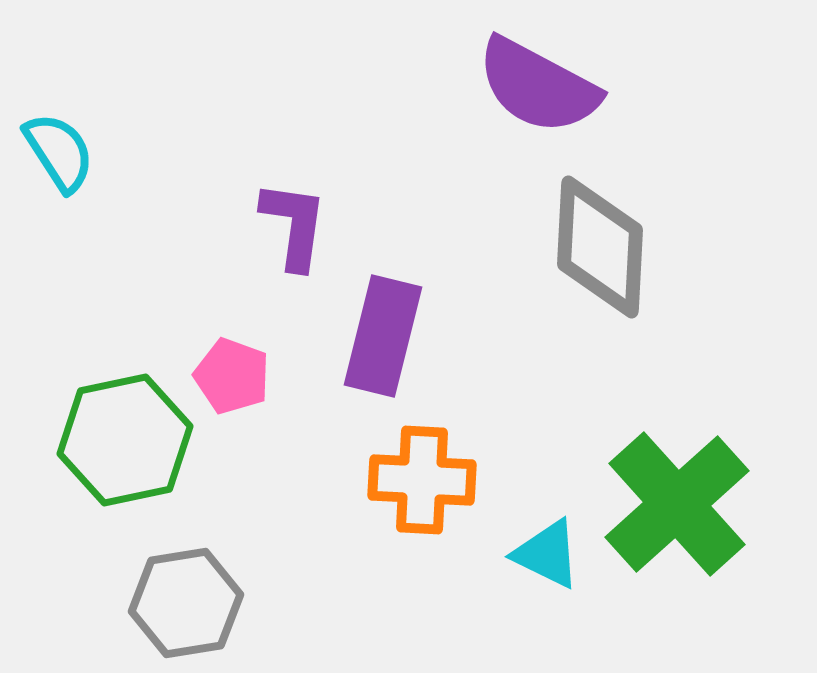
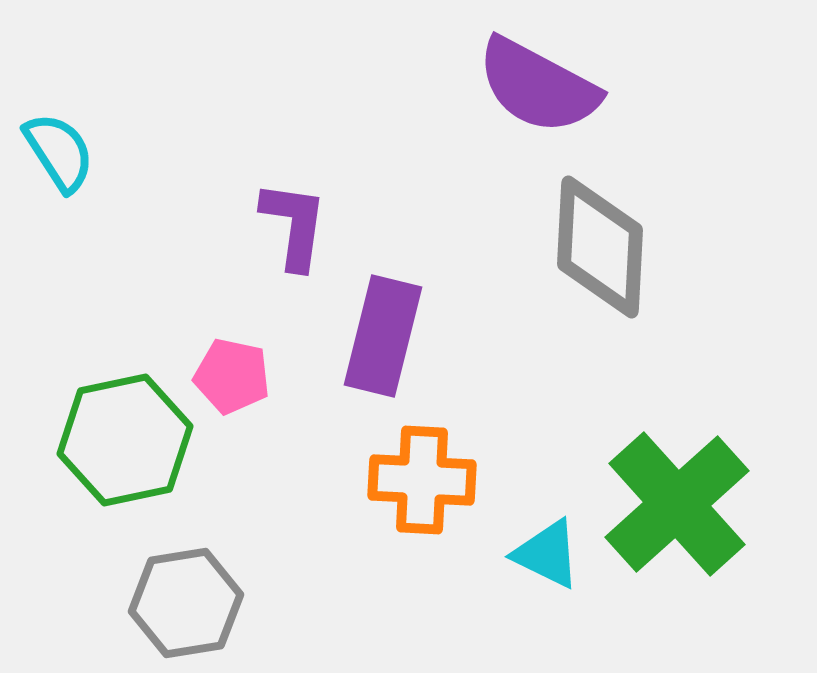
pink pentagon: rotated 8 degrees counterclockwise
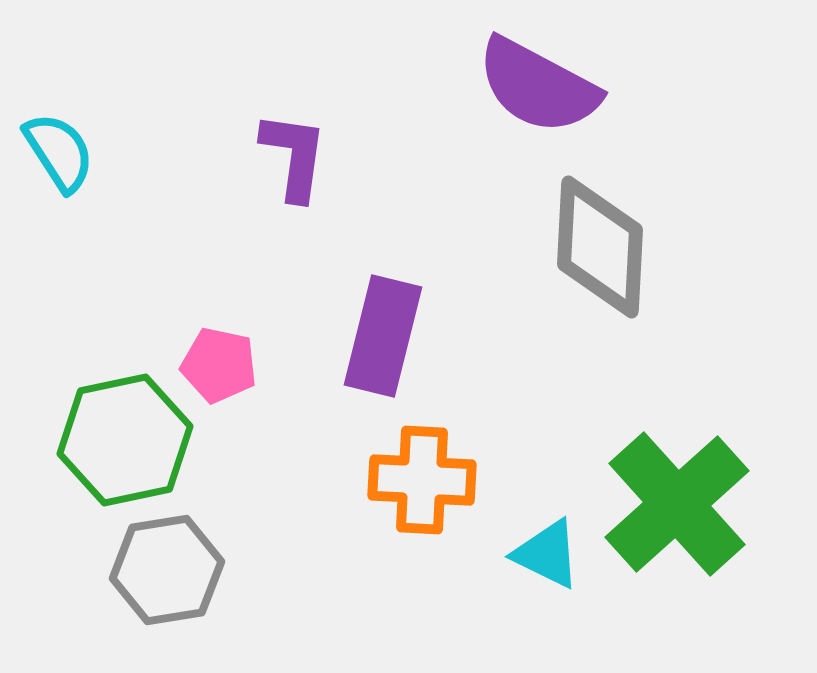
purple L-shape: moved 69 px up
pink pentagon: moved 13 px left, 11 px up
gray hexagon: moved 19 px left, 33 px up
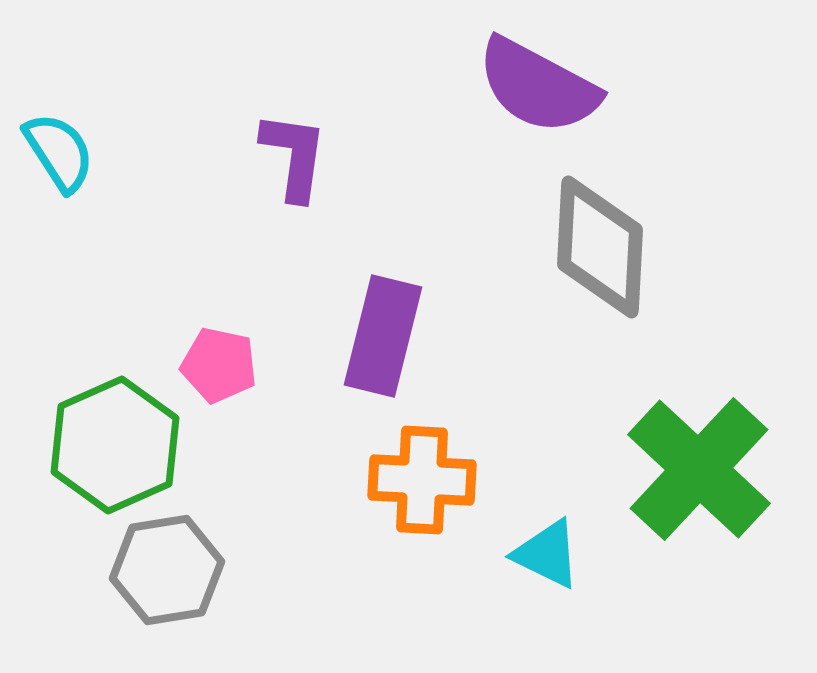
green hexagon: moved 10 px left, 5 px down; rotated 12 degrees counterclockwise
green cross: moved 22 px right, 35 px up; rotated 5 degrees counterclockwise
